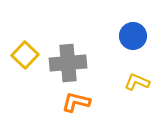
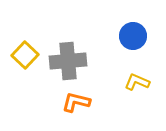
gray cross: moved 2 px up
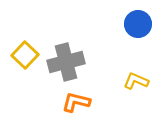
blue circle: moved 5 px right, 12 px up
gray cross: moved 2 px left, 1 px down; rotated 9 degrees counterclockwise
yellow L-shape: moved 1 px left, 1 px up
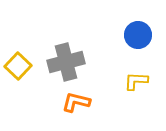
blue circle: moved 11 px down
yellow square: moved 7 px left, 11 px down
yellow L-shape: rotated 20 degrees counterclockwise
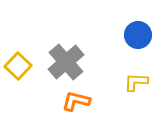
gray cross: rotated 27 degrees counterclockwise
yellow L-shape: moved 1 px down
orange L-shape: moved 1 px up
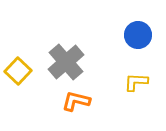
yellow square: moved 5 px down
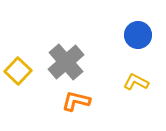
yellow L-shape: rotated 25 degrees clockwise
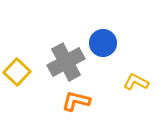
blue circle: moved 35 px left, 8 px down
gray cross: rotated 12 degrees clockwise
yellow square: moved 1 px left, 1 px down
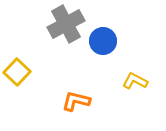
blue circle: moved 2 px up
gray cross: moved 38 px up
yellow L-shape: moved 1 px left, 1 px up
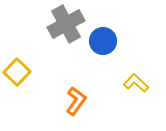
yellow L-shape: moved 1 px right, 2 px down; rotated 15 degrees clockwise
orange L-shape: rotated 112 degrees clockwise
